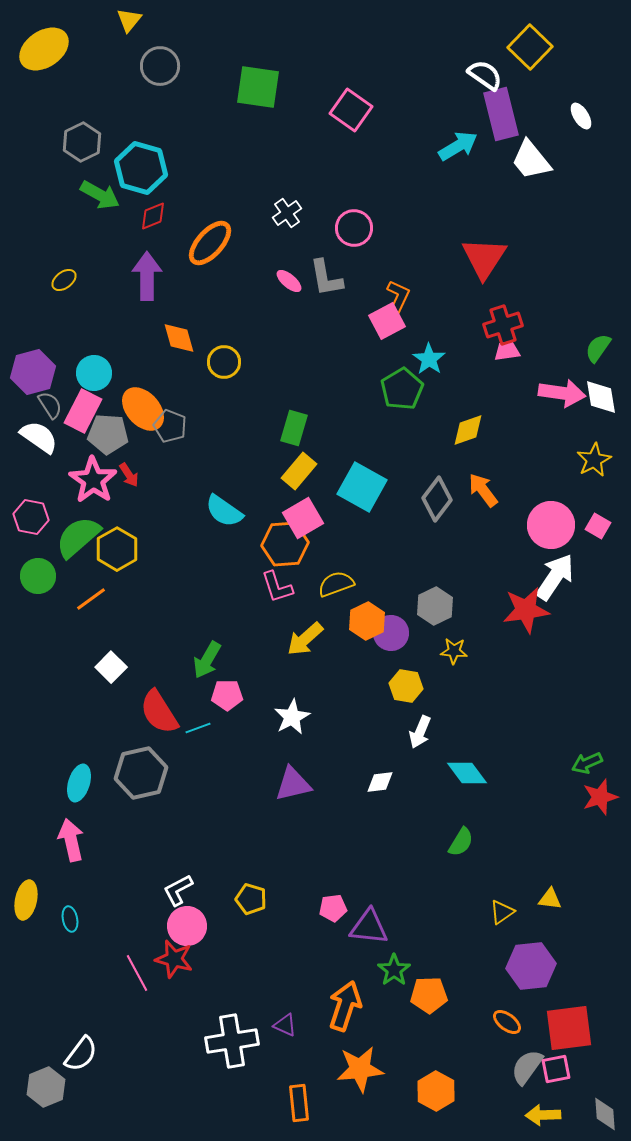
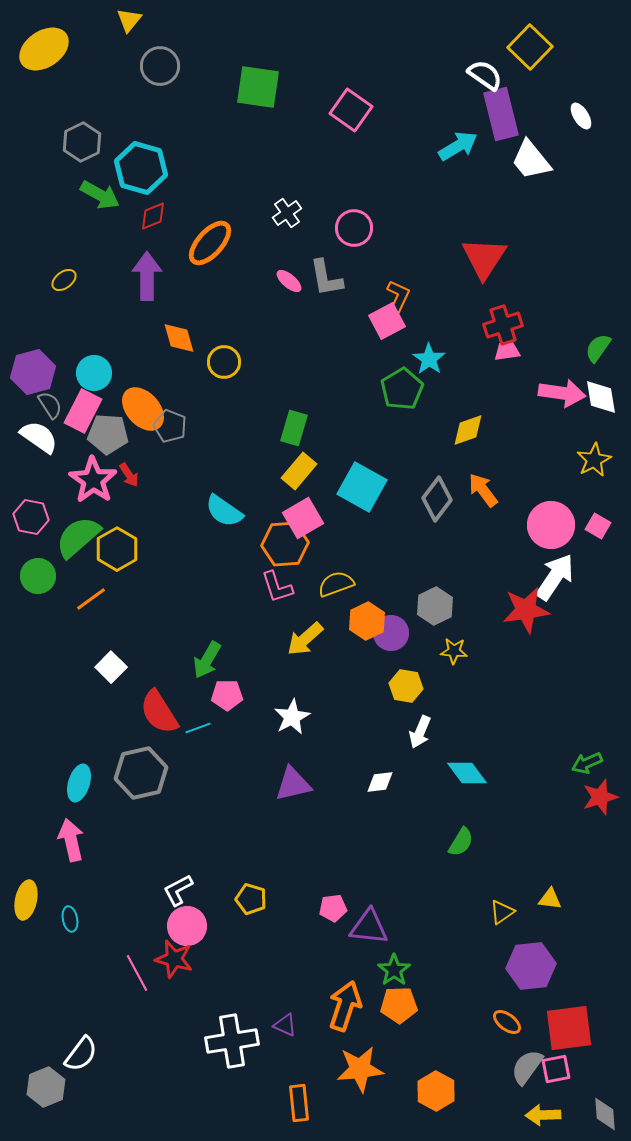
orange pentagon at (429, 995): moved 30 px left, 10 px down
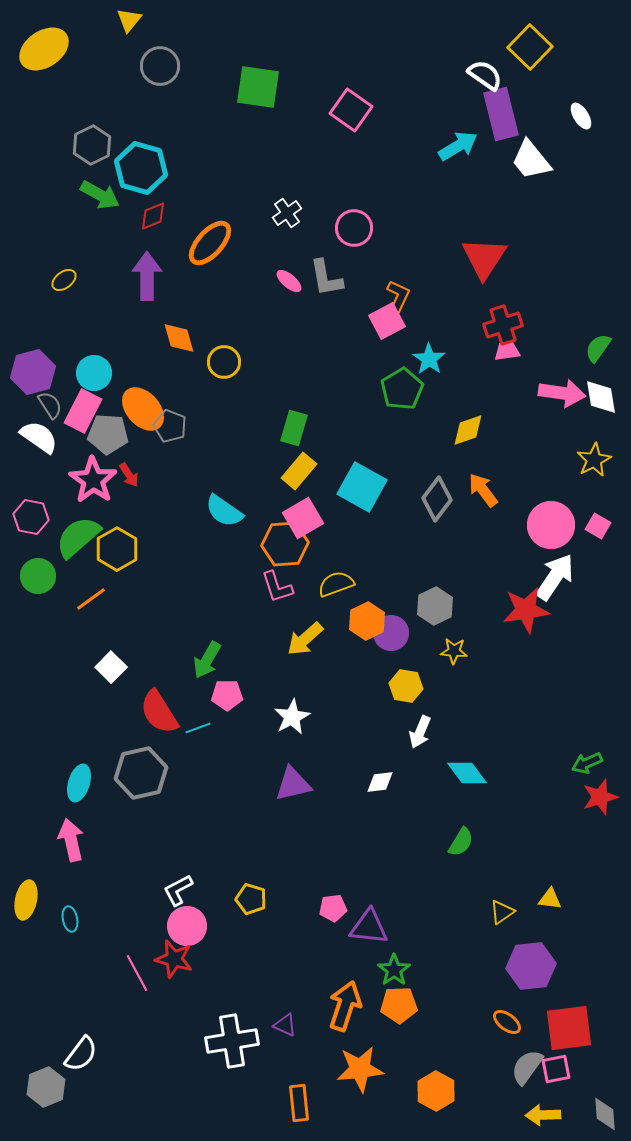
gray hexagon at (82, 142): moved 10 px right, 3 px down
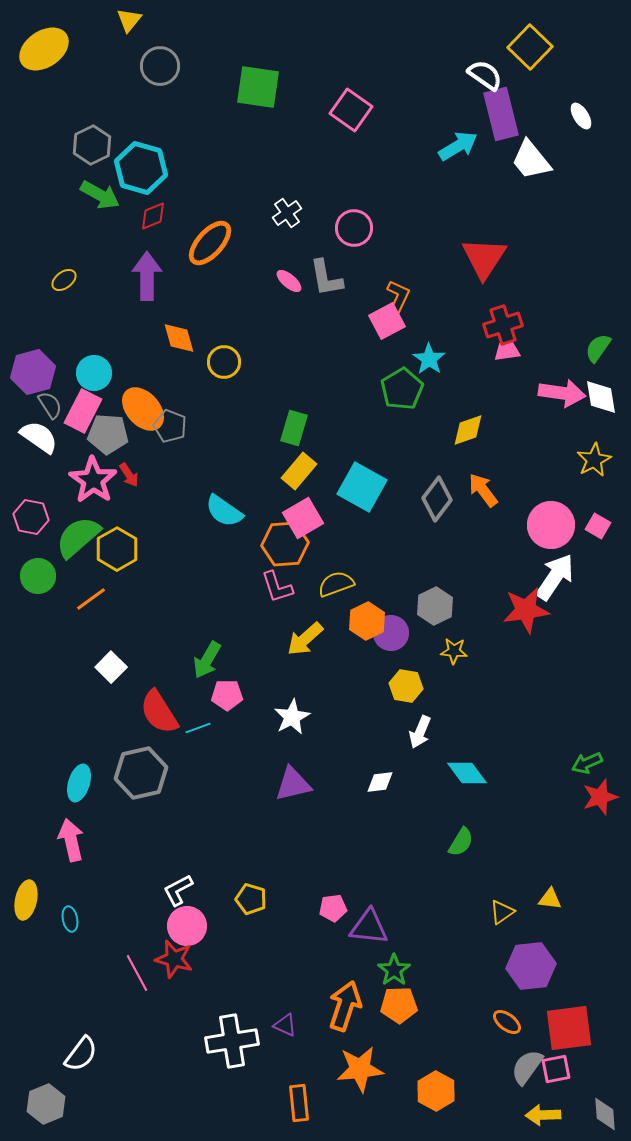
gray hexagon at (46, 1087): moved 17 px down
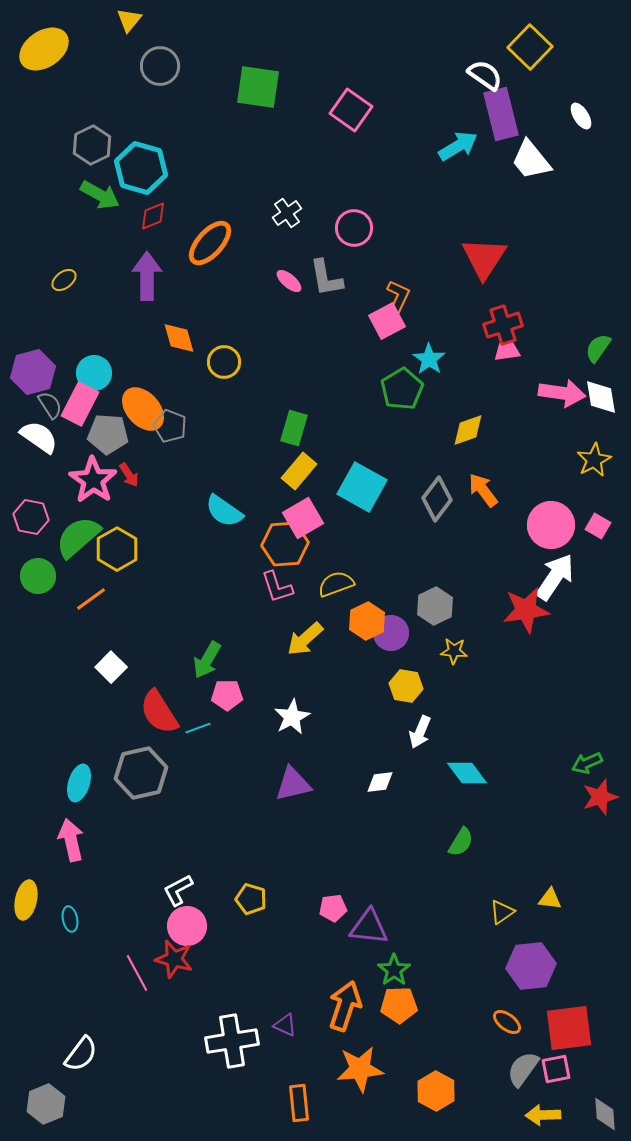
pink rectangle at (83, 411): moved 3 px left, 7 px up
gray semicircle at (527, 1067): moved 4 px left, 2 px down
